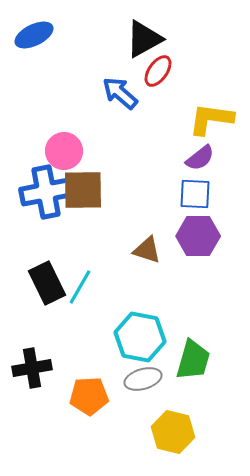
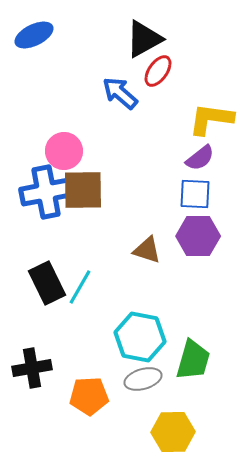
yellow hexagon: rotated 15 degrees counterclockwise
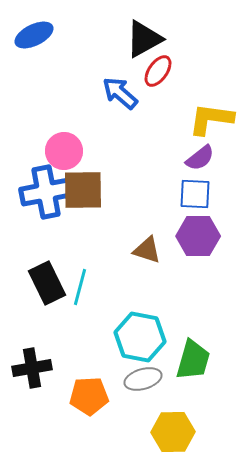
cyan line: rotated 15 degrees counterclockwise
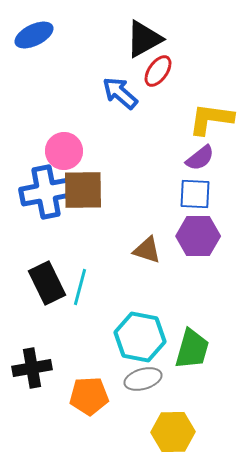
green trapezoid: moved 1 px left, 11 px up
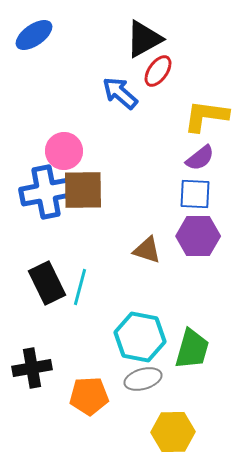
blue ellipse: rotated 9 degrees counterclockwise
yellow L-shape: moved 5 px left, 3 px up
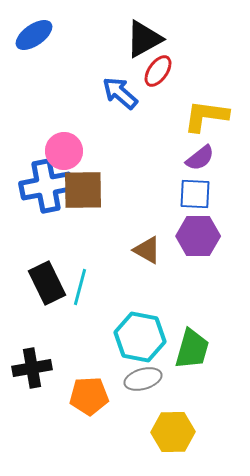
blue cross: moved 6 px up
brown triangle: rotated 12 degrees clockwise
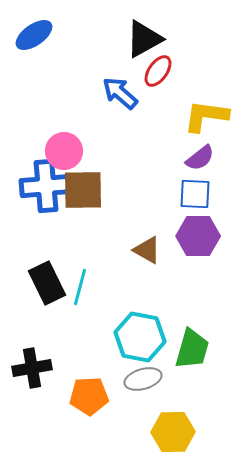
blue cross: rotated 6 degrees clockwise
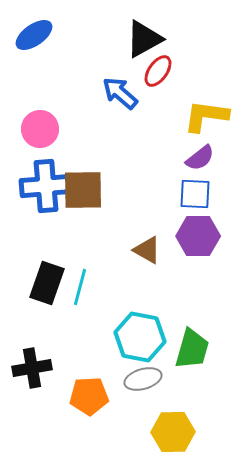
pink circle: moved 24 px left, 22 px up
black rectangle: rotated 45 degrees clockwise
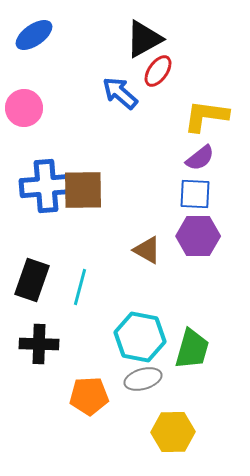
pink circle: moved 16 px left, 21 px up
black rectangle: moved 15 px left, 3 px up
black cross: moved 7 px right, 24 px up; rotated 12 degrees clockwise
